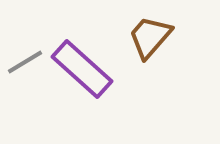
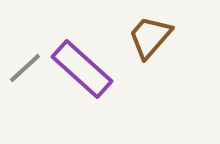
gray line: moved 6 px down; rotated 12 degrees counterclockwise
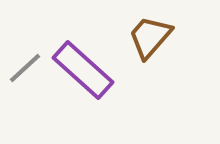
purple rectangle: moved 1 px right, 1 px down
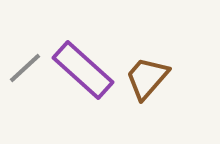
brown trapezoid: moved 3 px left, 41 px down
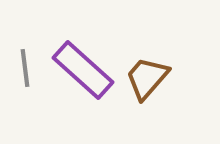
gray line: rotated 54 degrees counterclockwise
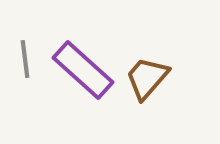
gray line: moved 9 px up
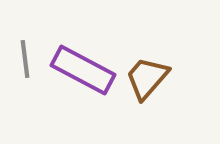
purple rectangle: rotated 14 degrees counterclockwise
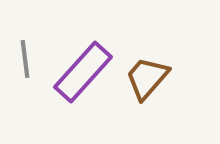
purple rectangle: moved 2 px down; rotated 76 degrees counterclockwise
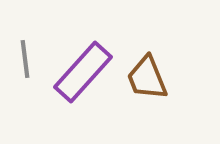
brown trapezoid: rotated 63 degrees counterclockwise
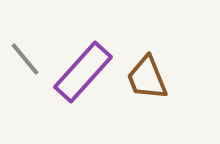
gray line: rotated 33 degrees counterclockwise
